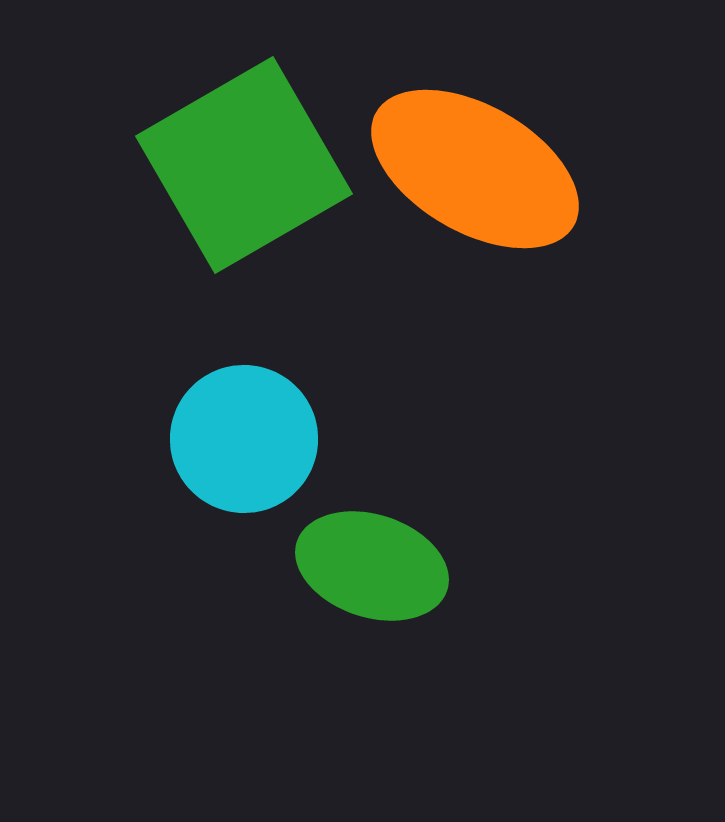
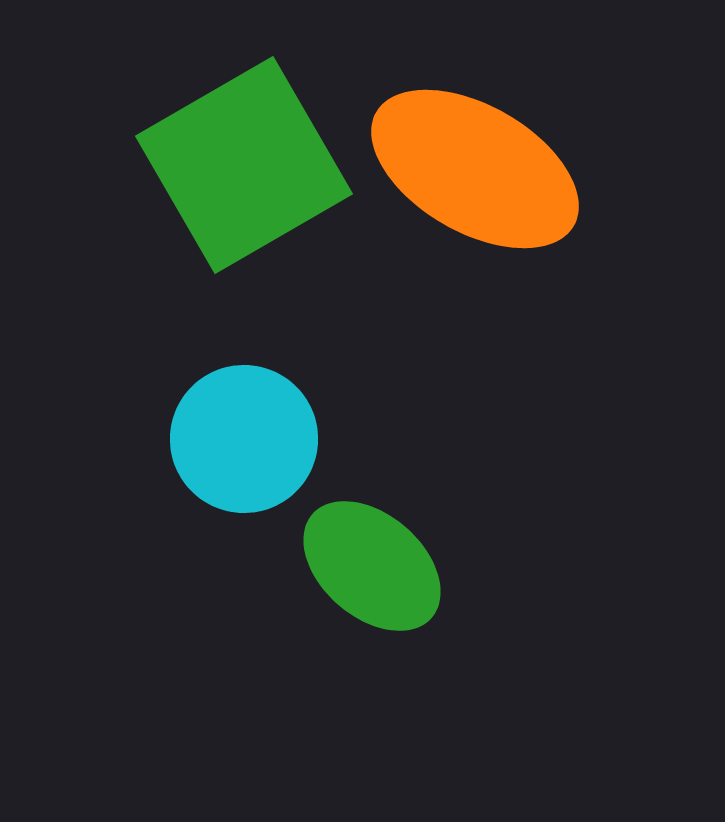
green ellipse: rotated 23 degrees clockwise
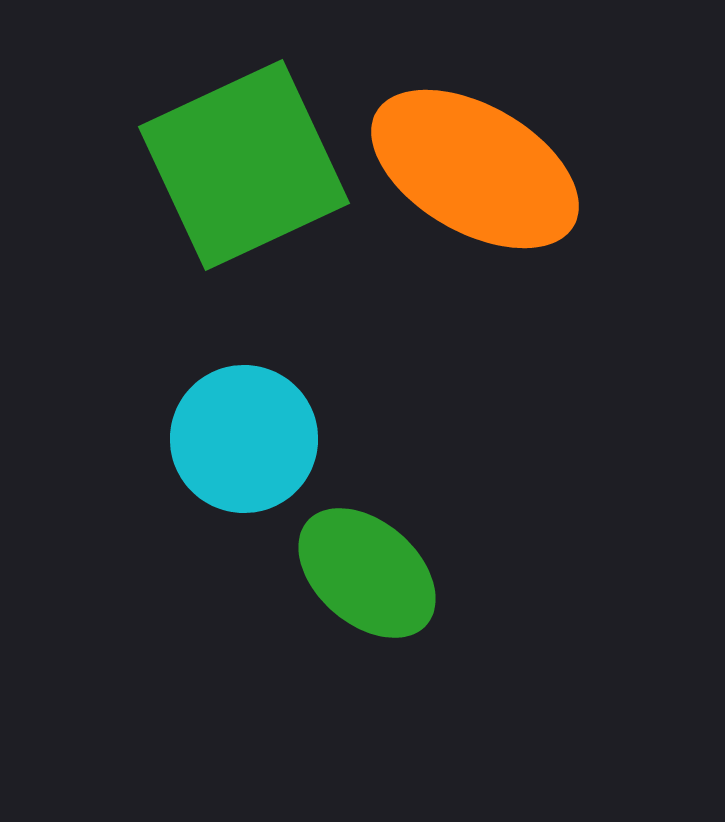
green square: rotated 5 degrees clockwise
green ellipse: moved 5 px left, 7 px down
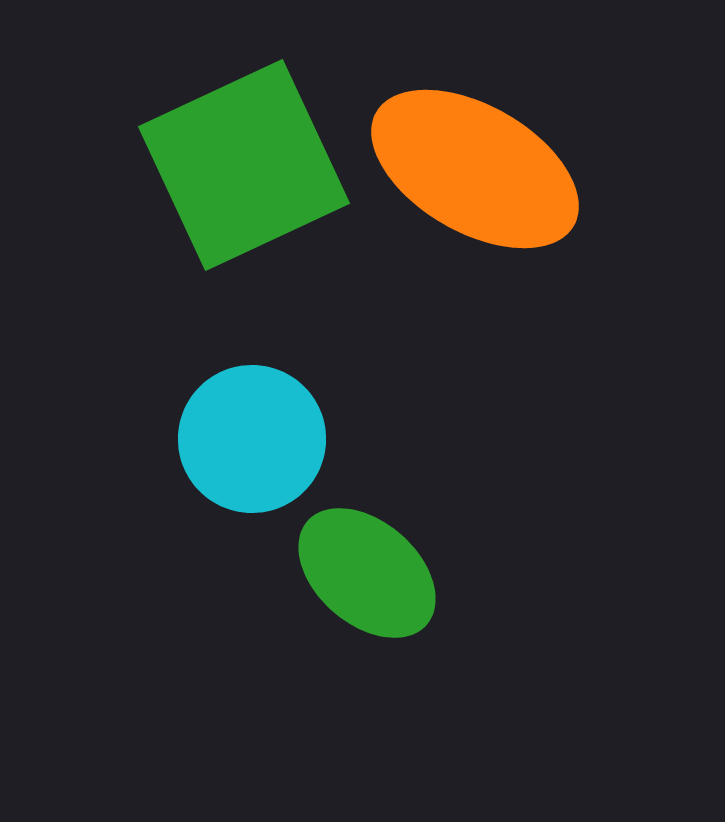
cyan circle: moved 8 px right
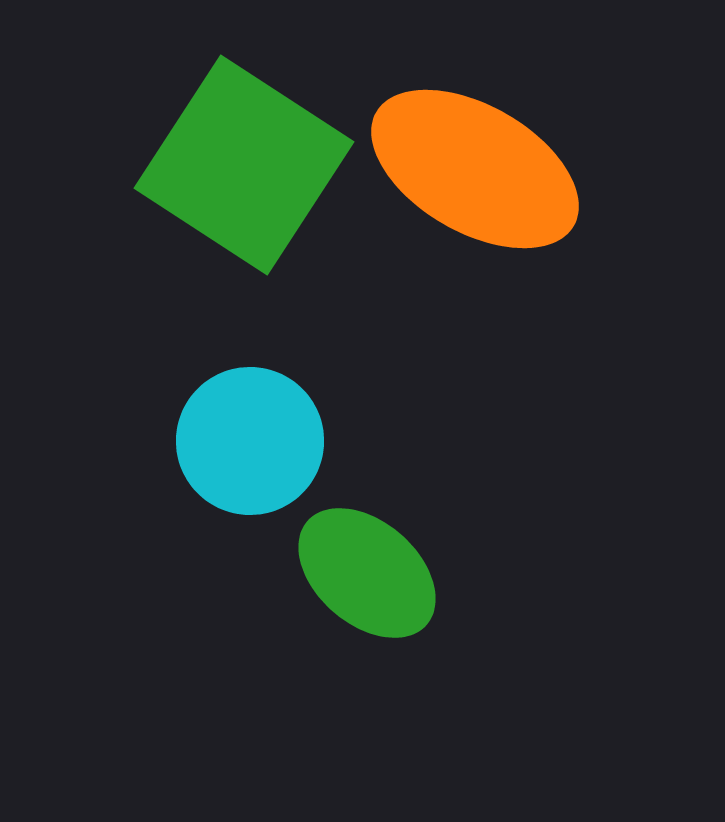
green square: rotated 32 degrees counterclockwise
cyan circle: moved 2 px left, 2 px down
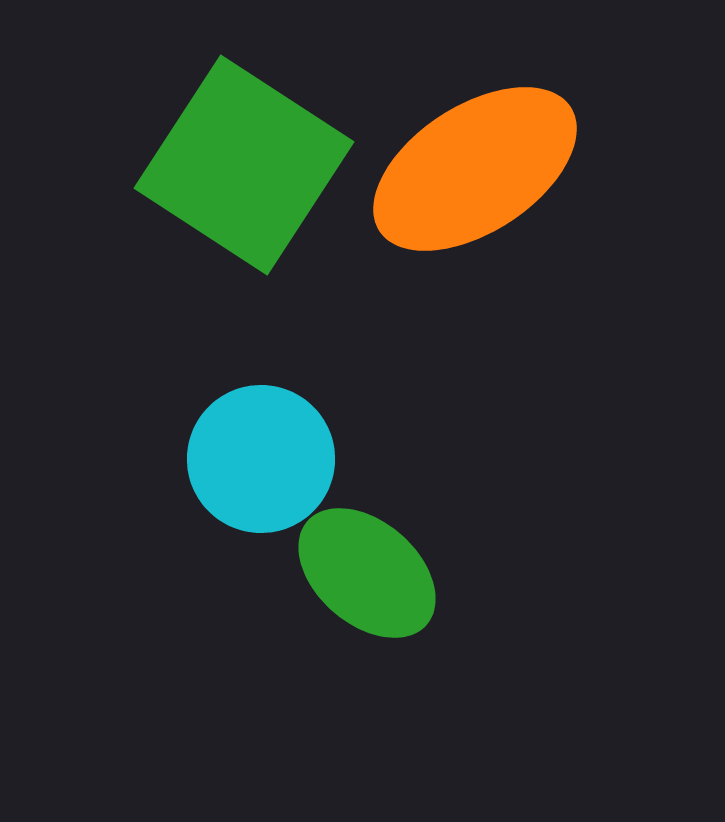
orange ellipse: rotated 63 degrees counterclockwise
cyan circle: moved 11 px right, 18 px down
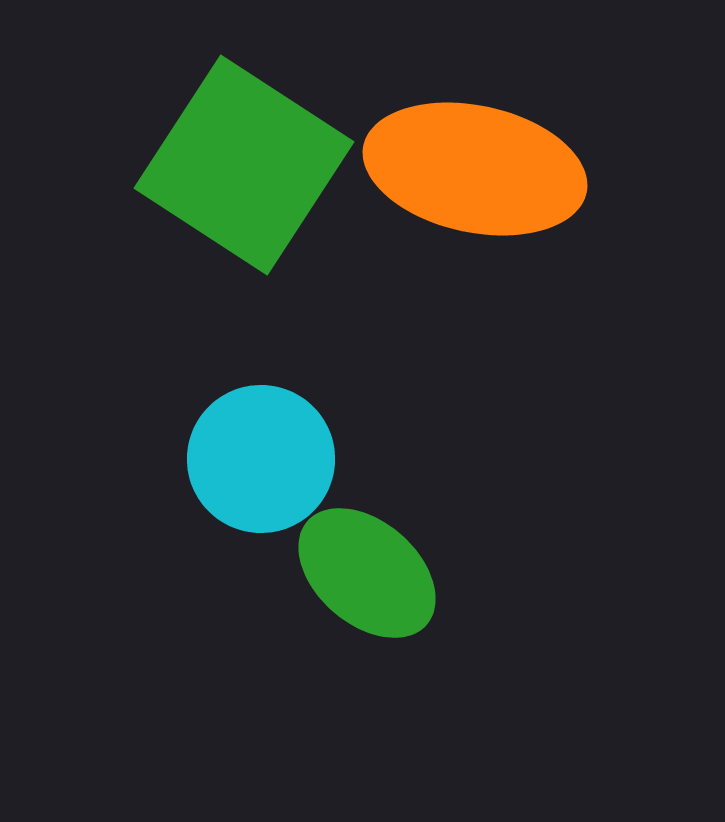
orange ellipse: rotated 45 degrees clockwise
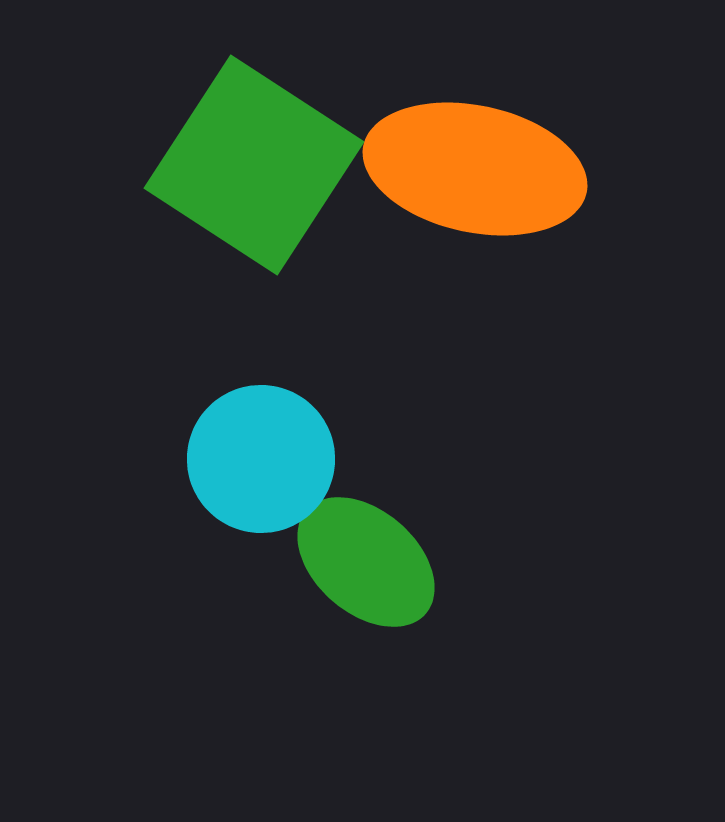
green square: moved 10 px right
green ellipse: moved 1 px left, 11 px up
